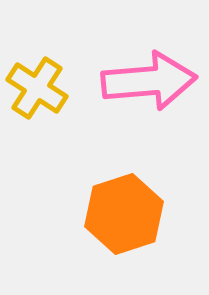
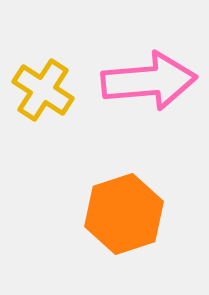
yellow cross: moved 6 px right, 2 px down
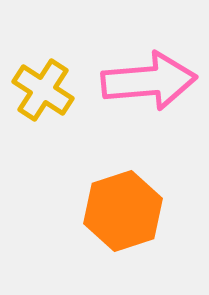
orange hexagon: moved 1 px left, 3 px up
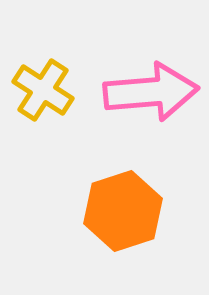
pink arrow: moved 2 px right, 11 px down
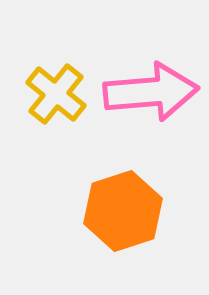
yellow cross: moved 13 px right, 4 px down; rotated 6 degrees clockwise
